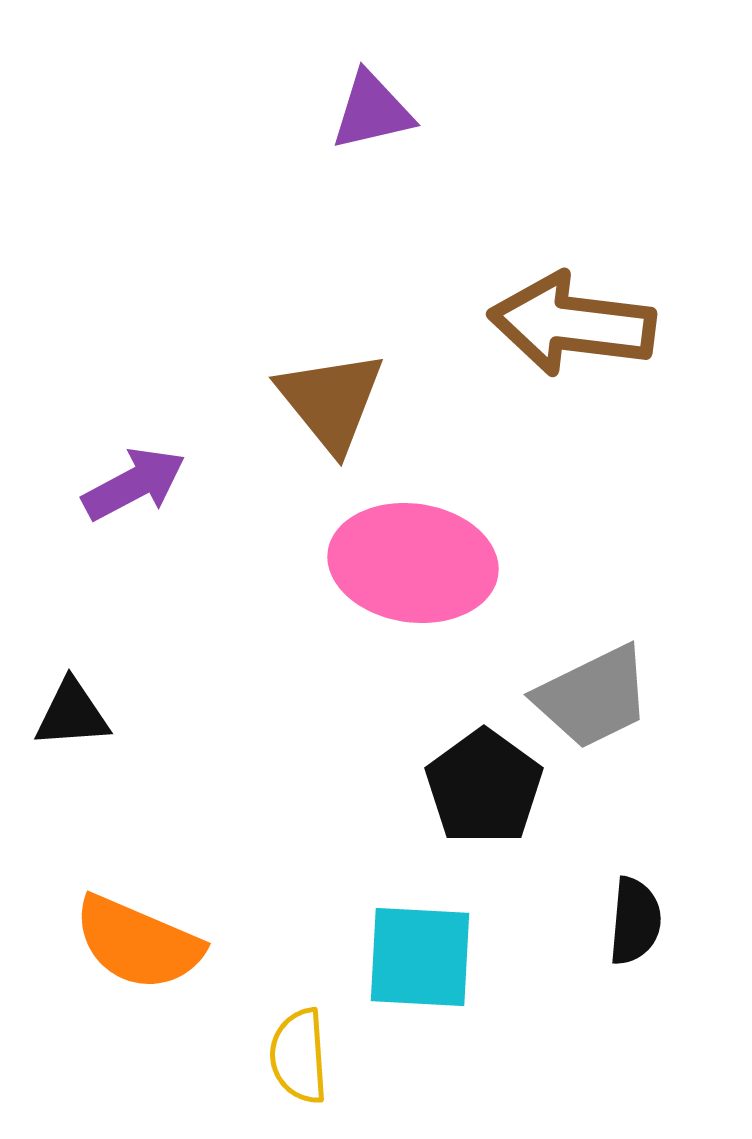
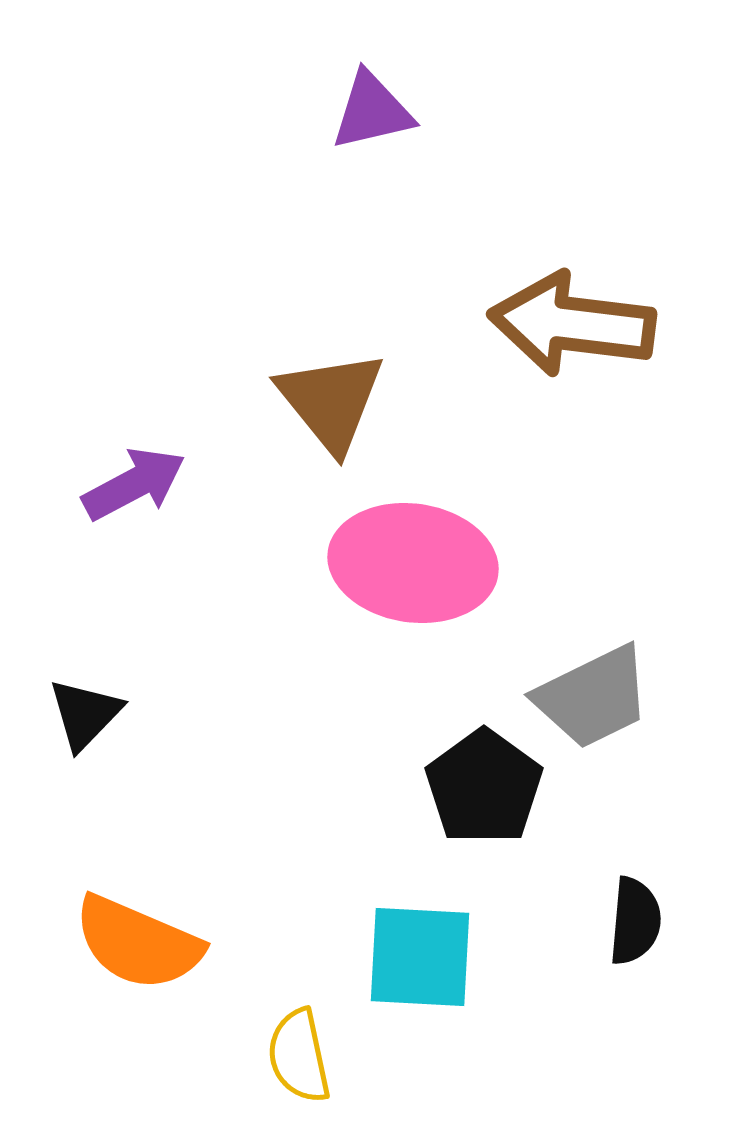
black triangle: moved 13 px right; rotated 42 degrees counterclockwise
yellow semicircle: rotated 8 degrees counterclockwise
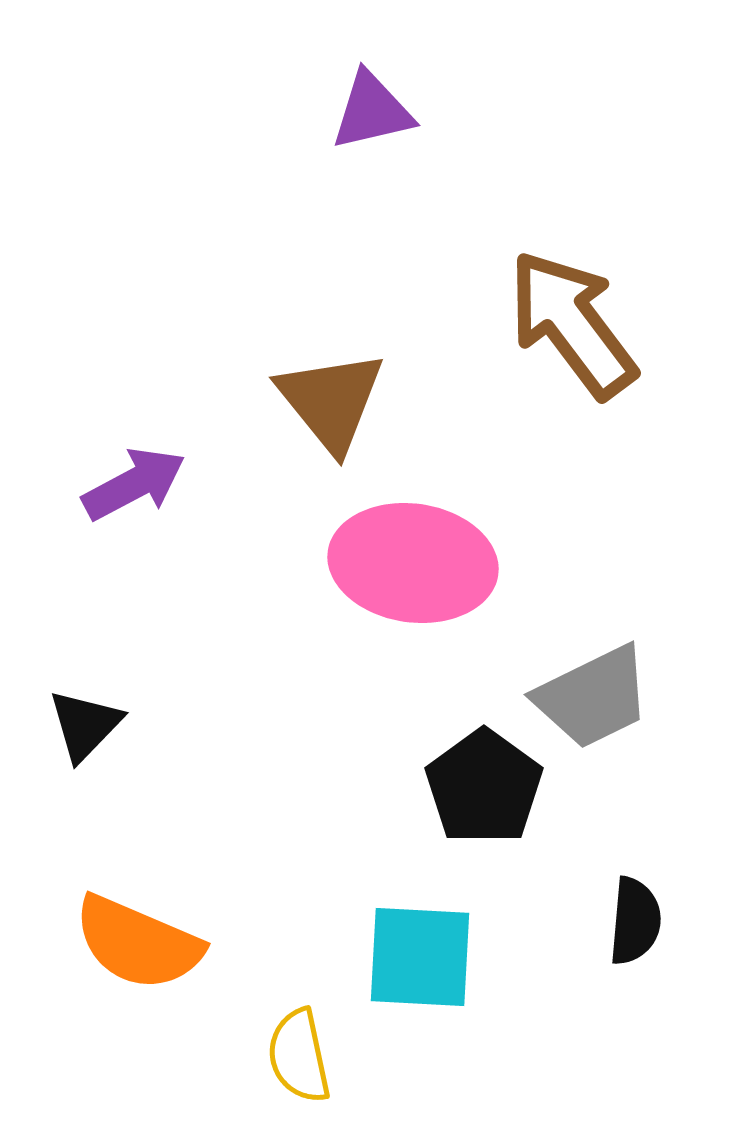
brown arrow: rotated 46 degrees clockwise
black triangle: moved 11 px down
